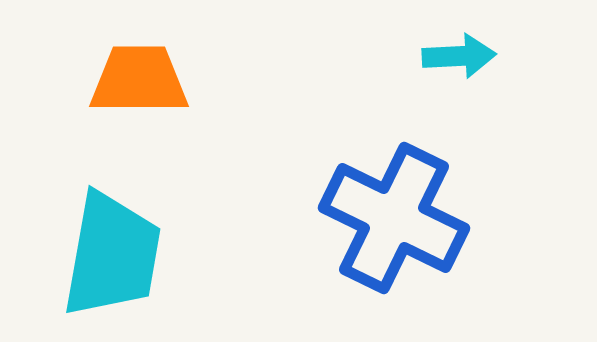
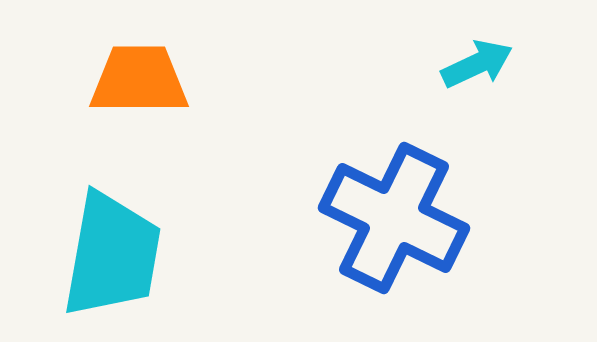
cyan arrow: moved 18 px right, 8 px down; rotated 22 degrees counterclockwise
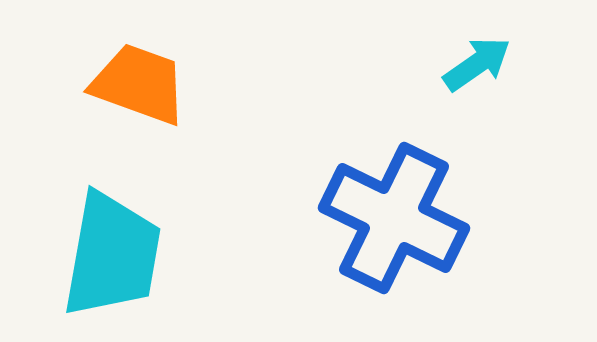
cyan arrow: rotated 10 degrees counterclockwise
orange trapezoid: moved 4 px down; rotated 20 degrees clockwise
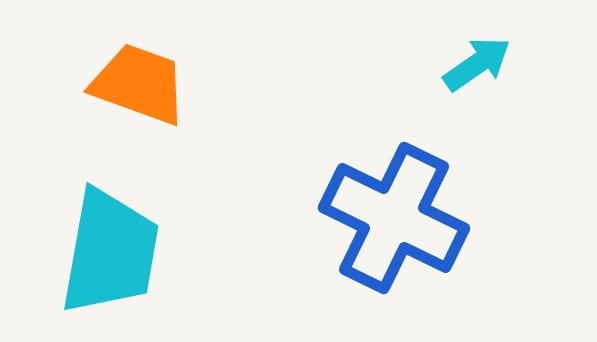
cyan trapezoid: moved 2 px left, 3 px up
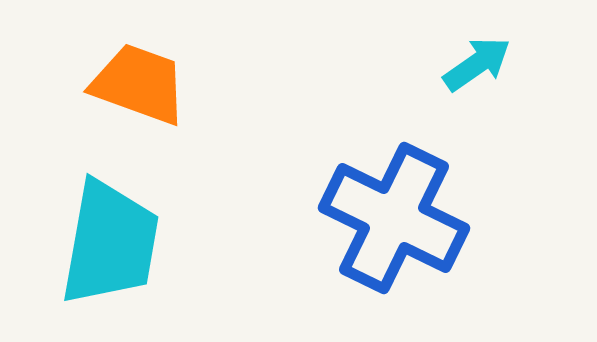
cyan trapezoid: moved 9 px up
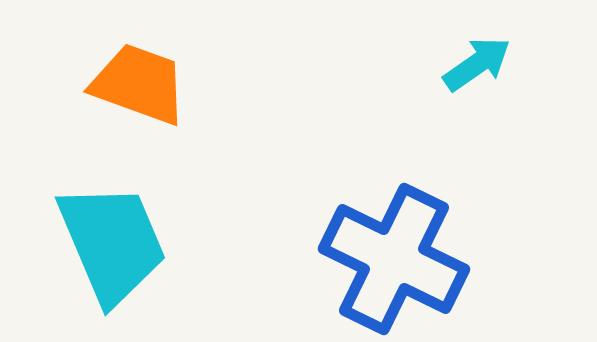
blue cross: moved 41 px down
cyan trapezoid: moved 2 px right; rotated 33 degrees counterclockwise
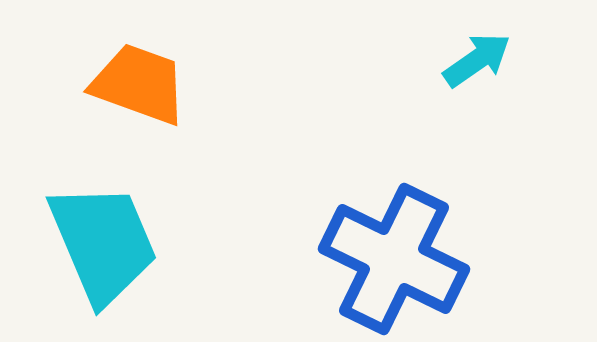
cyan arrow: moved 4 px up
cyan trapezoid: moved 9 px left
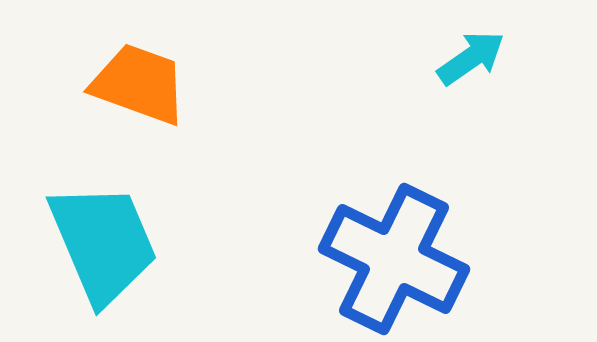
cyan arrow: moved 6 px left, 2 px up
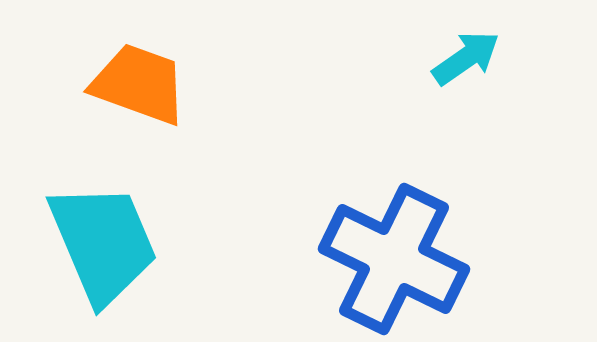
cyan arrow: moved 5 px left
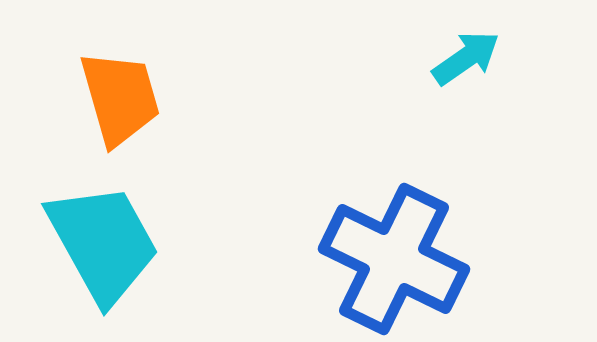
orange trapezoid: moved 19 px left, 14 px down; rotated 54 degrees clockwise
cyan trapezoid: rotated 6 degrees counterclockwise
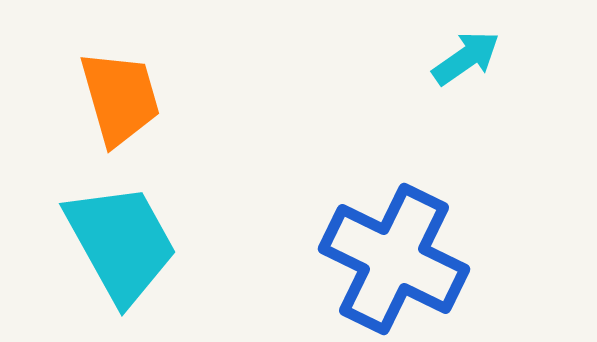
cyan trapezoid: moved 18 px right
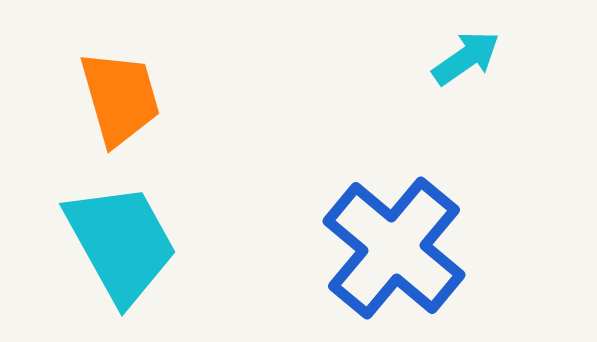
blue cross: moved 11 px up; rotated 14 degrees clockwise
